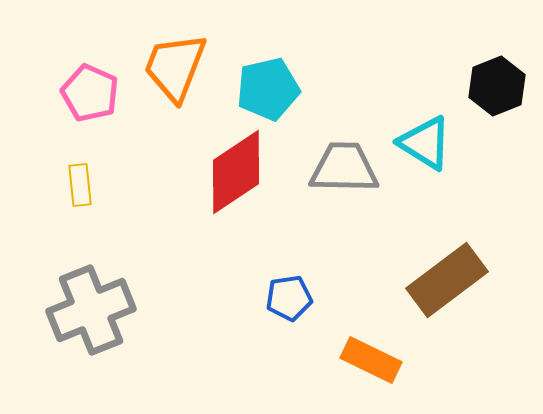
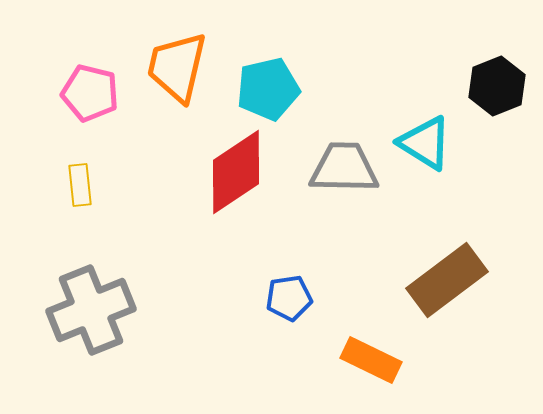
orange trapezoid: moved 2 px right; rotated 8 degrees counterclockwise
pink pentagon: rotated 10 degrees counterclockwise
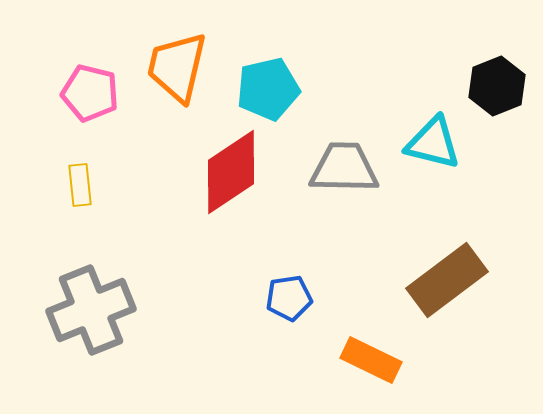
cyan triangle: moved 8 px right; rotated 18 degrees counterclockwise
red diamond: moved 5 px left
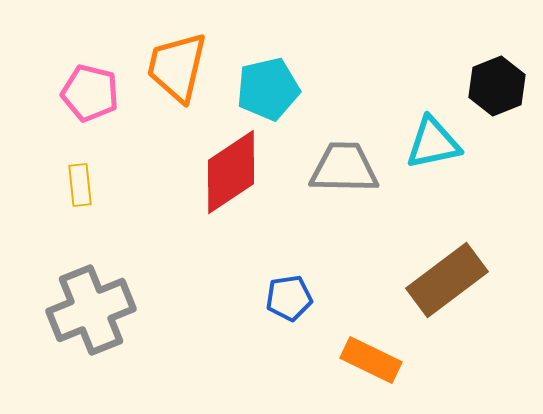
cyan triangle: rotated 26 degrees counterclockwise
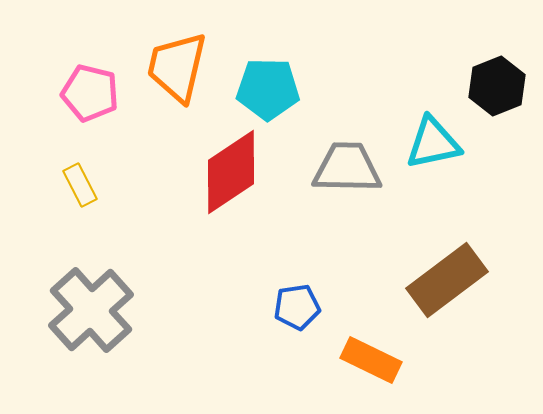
cyan pentagon: rotated 14 degrees clockwise
gray trapezoid: moved 3 px right
yellow rectangle: rotated 21 degrees counterclockwise
blue pentagon: moved 8 px right, 9 px down
gray cross: rotated 20 degrees counterclockwise
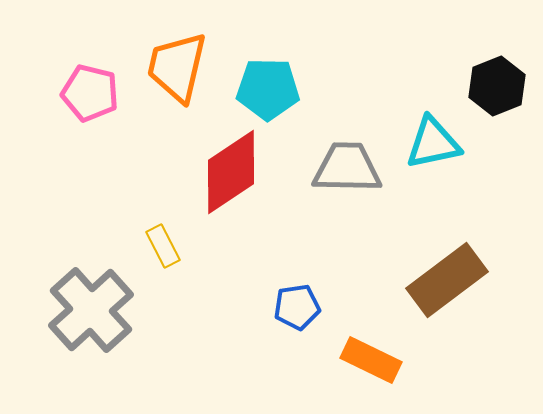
yellow rectangle: moved 83 px right, 61 px down
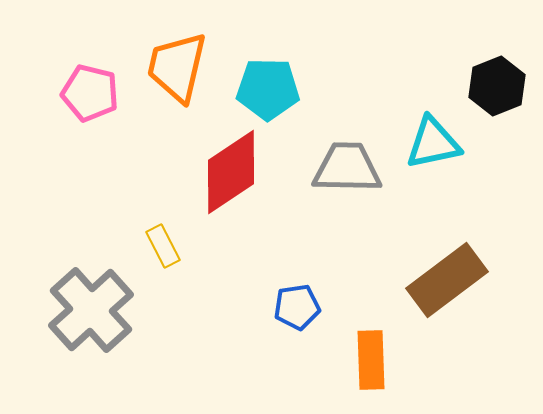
orange rectangle: rotated 62 degrees clockwise
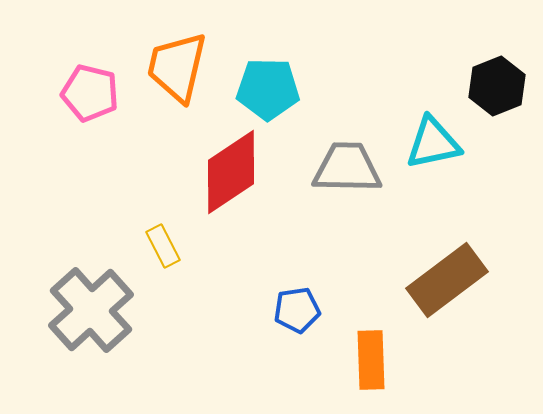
blue pentagon: moved 3 px down
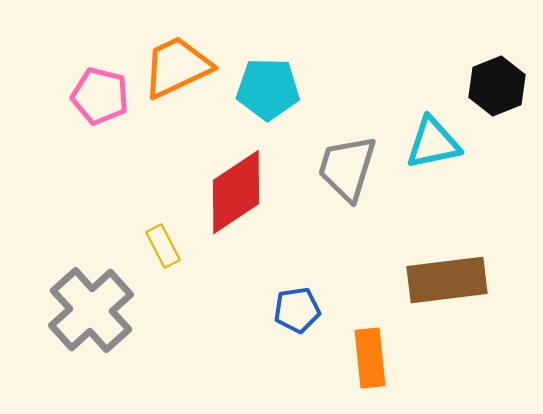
orange trapezoid: rotated 52 degrees clockwise
pink pentagon: moved 10 px right, 3 px down
gray trapezoid: rotated 74 degrees counterclockwise
red diamond: moved 5 px right, 20 px down
brown rectangle: rotated 30 degrees clockwise
orange rectangle: moved 1 px left, 2 px up; rotated 4 degrees counterclockwise
